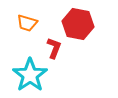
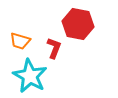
orange trapezoid: moved 7 px left, 18 px down
cyan star: moved 1 px down; rotated 8 degrees counterclockwise
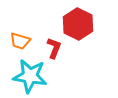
red hexagon: rotated 16 degrees clockwise
cyan star: rotated 20 degrees counterclockwise
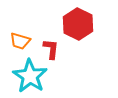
red L-shape: moved 3 px left, 1 px down; rotated 15 degrees counterclockwise
cyan star: rotated 24 degrees clockwise
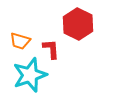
red L-shape: rotated 10 degrees counterclockwise
cyan star: moved 1 px up; rotated 20 degrees clockwise
